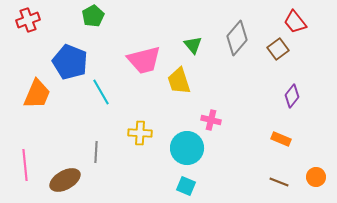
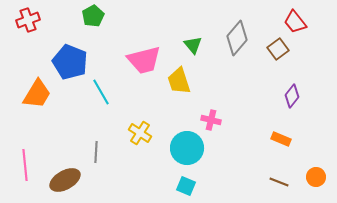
orange trapezoid: rotated 8 degrees clockwise
yellow cross: rotated 30 degrees clockwise
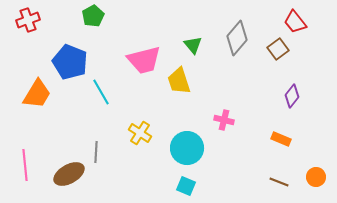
pink cross: moved 13 px right
brown ellipse: moved 4 px right, 6 px up
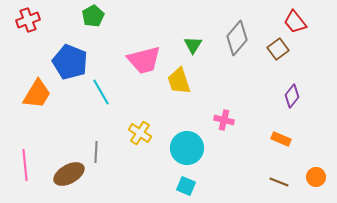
green triangle: rotated 12 degrees clockwise
